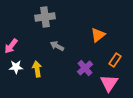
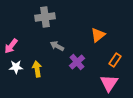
purple cross: moved 8 px left, 6 px up
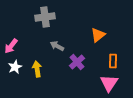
orange rectangle: moved 2 px left, 1 px down; rotated 32 degrees counterclockwise
white star: moved 1 px left; rotated 24 degrees counterclockwise
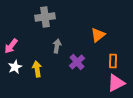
gray arrow: rotated 72 degrees clockwise
pink triangle: moved 7 px right; rotated 30 degrees clockwise
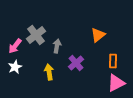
gray cross: moved 9 px left, 18 px down; rotated 30 degrees counterclockwise
pink arrow: moved 4 px right
purple cross: moved 1 px left, 1 px down
yellow arrow: moved 12 px right, 3 px down
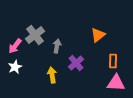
gray cross: moved 1 px left
yellow arrow: moved 3 px right, 3 px down
pink triangle: rotated 30 degrees clockwise
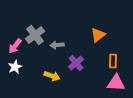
gray arrow: moved 1 px up; rotated 104 degrees counterclockwise
yellow arrow: moved 1 px down; rotated 119 degrees clockwise
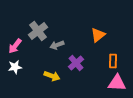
gray cross: moved 3 px right, 4 px up
gray arrow: rotated 16 degrees counterclockwise
white star: rotated 16 degrees clockwise
pink triangle: moved 1 px right
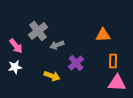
orange triangle: moved 5 px right; rotated 35 degrees clockwise
pink arrow: moved 1 px right; rotated 77 degrees counterclockwise
